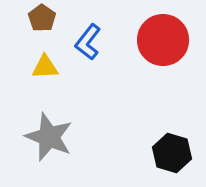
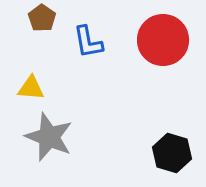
blue L-shape: rotated 48 degrees counterclockwise
yellow triangle: moved 14 px left, 21 px down; rotated 8 degrees clockwise
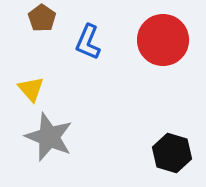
blue L-shape: rotated 33 degrees clockwise
yellow triangle: moved 1 px down; rotated 44 degrees clockwise
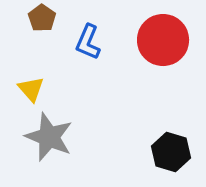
black hexagon: moved 1 px left, 1 px up
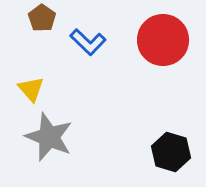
blue L-shape: rotated 69 degrees counterclockwise
